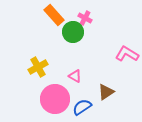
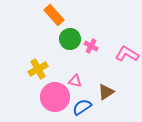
pink cross: moved 6 px right, 28 px down
green circle: moved 3 px left, 7 px down
yellow cross: moved 2 px down
pink triangle: moved 5 px down; rotated 16 degrees counterclockwise
pink circle: moved 2 px up
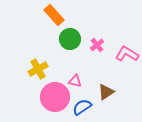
pink cross: moved 6 px right, 1 px up; rotated 24 degrees clockwise
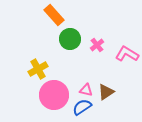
pink triangle: moved 11 px right, 9 px down
pink circle: moved 1 px left, 2 px up
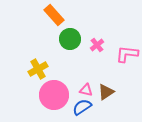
pink L-shape: rotated 25 degrees counterclockwise
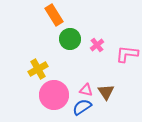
orange rectangle: rotated 10 degrees clockwise
brown triangle: rotated 30 degrees counterclockwise
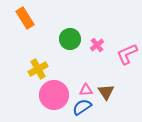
orange rectangle: moved 29 px left, 3 px down
pink L-shape: rotated 30 degrees counterclockwise
pink triangle: rotated 16 degrees counterclockwise
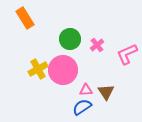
pink circle: moved 9 px right, 25 px up
